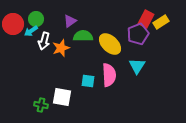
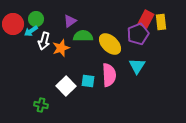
yellow rectangle: rotated 63 degrees counterclockwise
white square: moved 4 px right, 11 px up; rotated 36 degrees clockwise
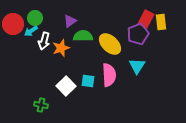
green circle: moved 1 px left, 1 px up
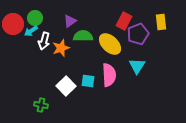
red rectangle: moved 22 px left, 2 px down
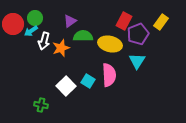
yellow rectangle: rotated 42 degrees clockwise
yellow ellipse: rotated 30 degrees counterclockwise
cyan triangle: moved 5 px up
cyan square: rotated 24 degrees clockwise
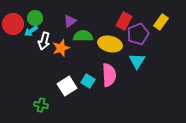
white square: moved 1 px right; rotated 12 degrees clockwise
